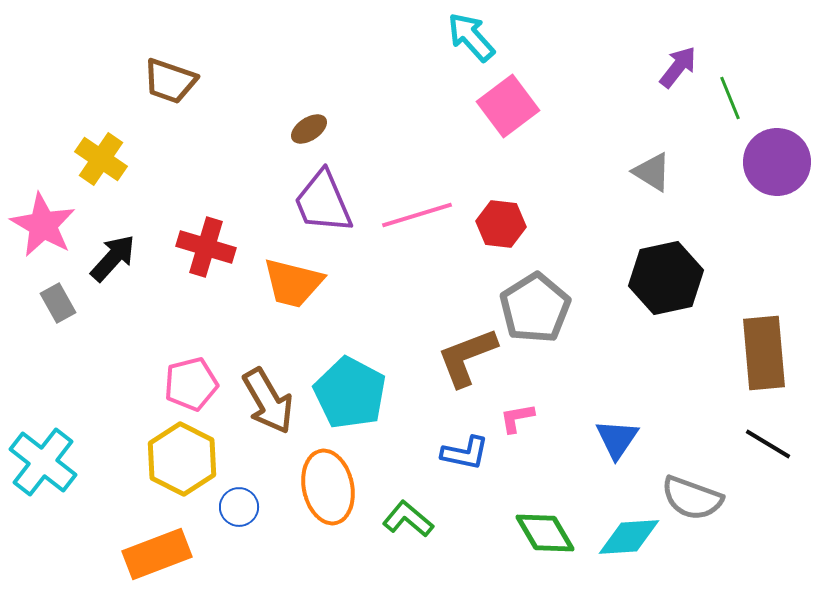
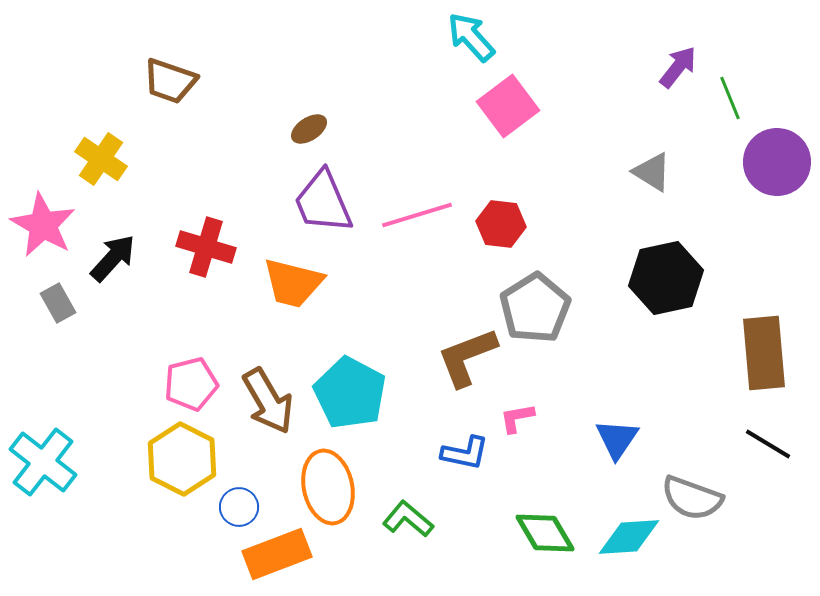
orange rectangle: moved 120 px right
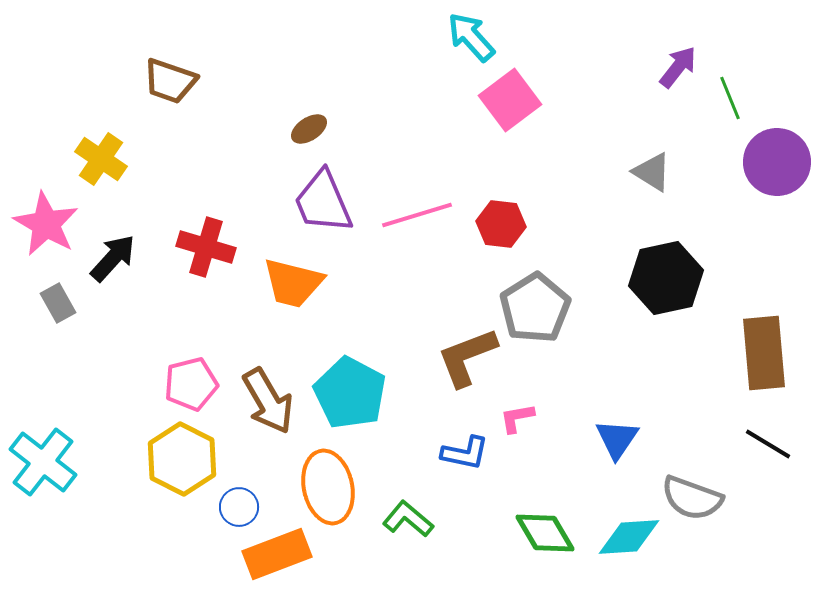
pink square: moved 2 px right, 6 px up
pink star: moved 3 px right, 1 px up
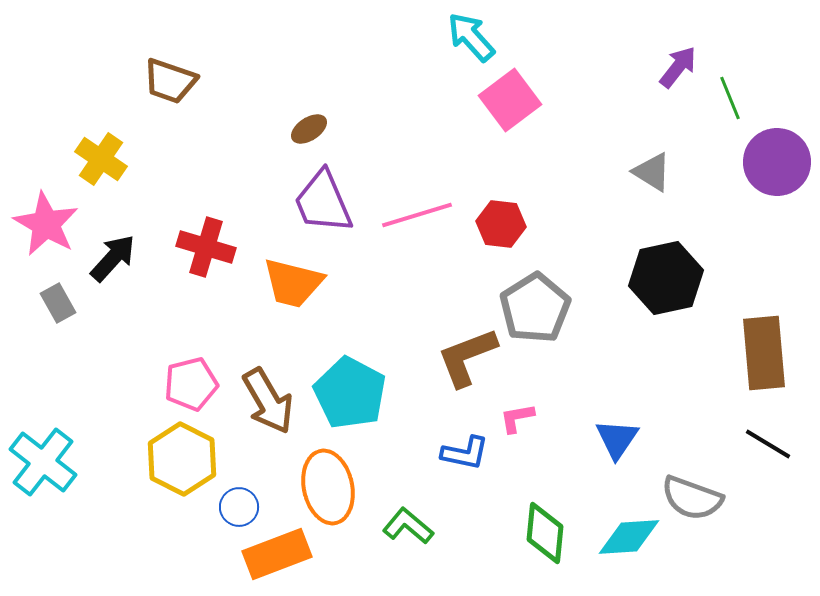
green L-shape: moved 7 px down
green diamond: rotated 36 degrees clockwise
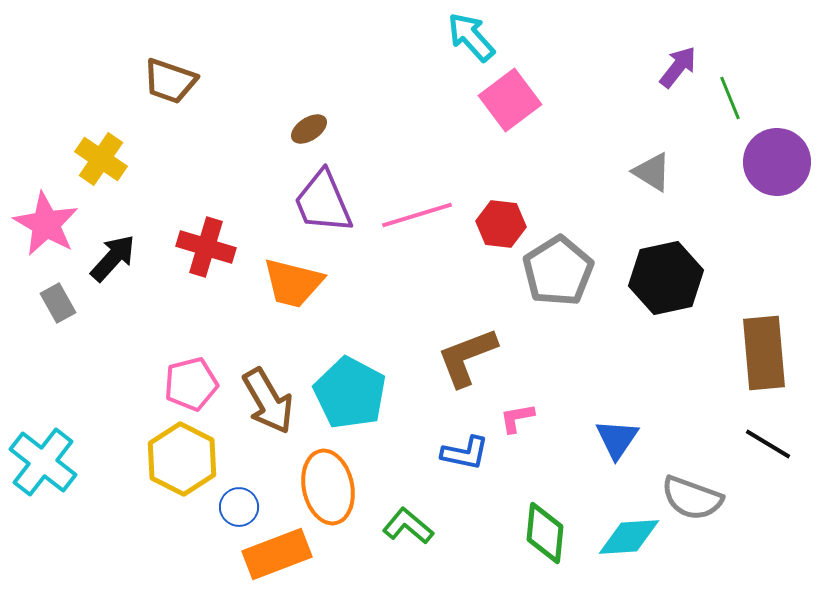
gray pentagon: moved 23 px right, 37 px up
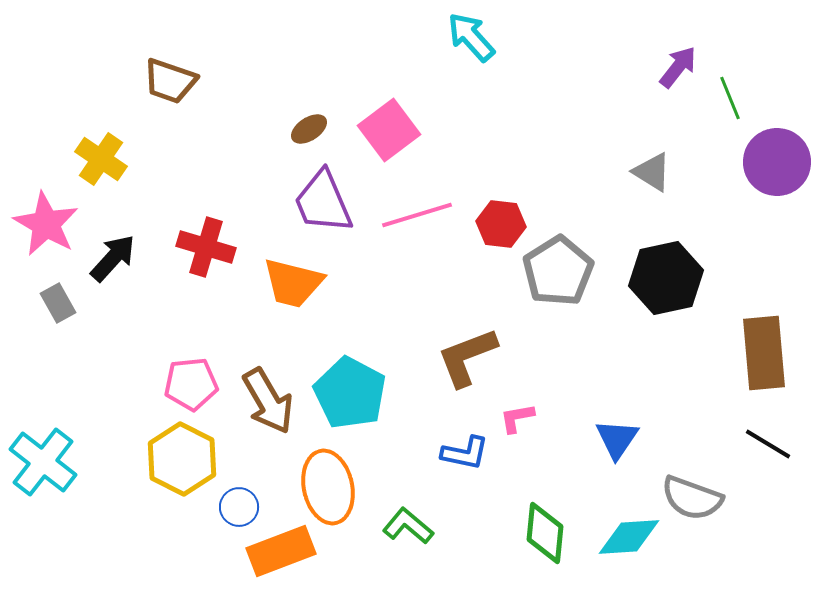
pink square: moved 121 px left, 30 px down
pink pentagon: rotated 8 degrees clockwise
orange rectangle: moved 4 px right, 3 px up
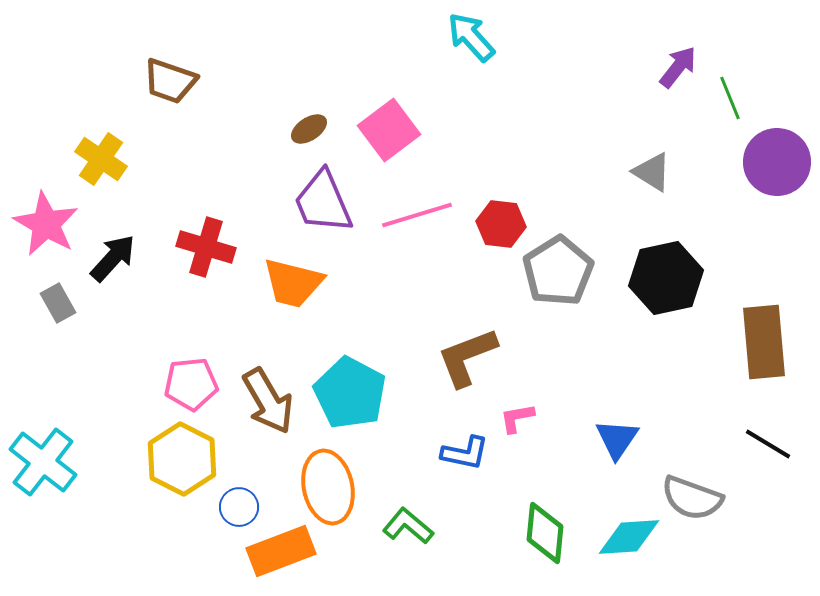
brown rectangle: moved 11 px up
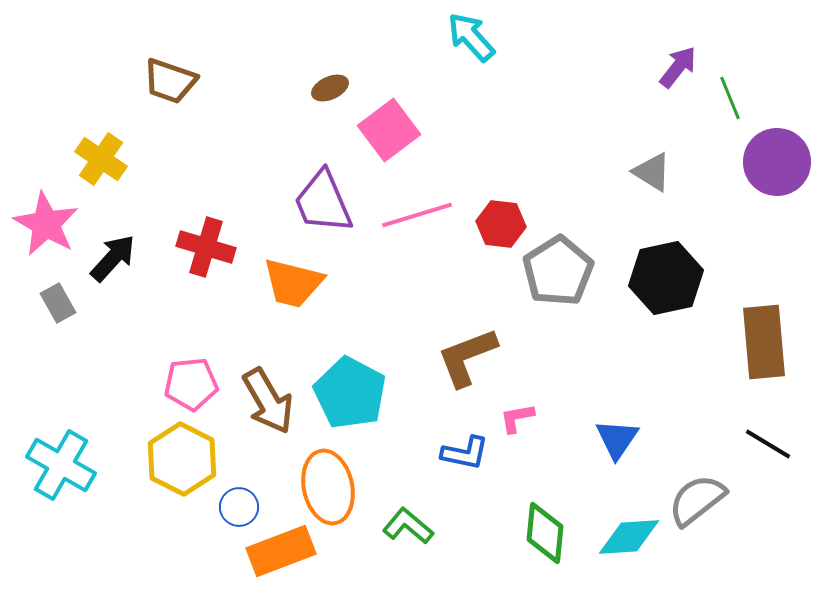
brown ellipse: moved 21 px right, 41 px up; rotated 9 degrees clockwise
cyan cross: moved 18 px right, 3 px down; rotated 8 degrees counterclockwise
gray semicircle: moved 5 px right, 2 px down; rotated 122 degrees clockwise
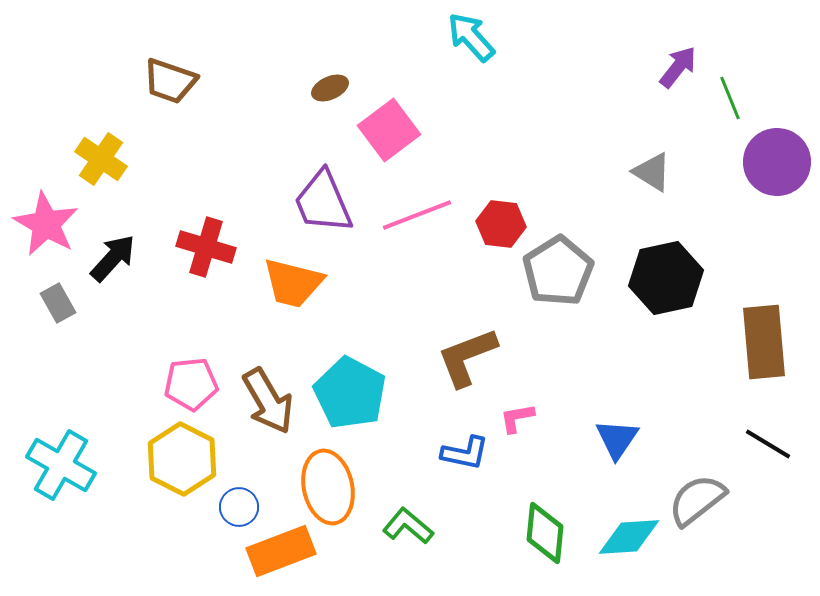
pink line: rotated 4 degrees counterclockwise
